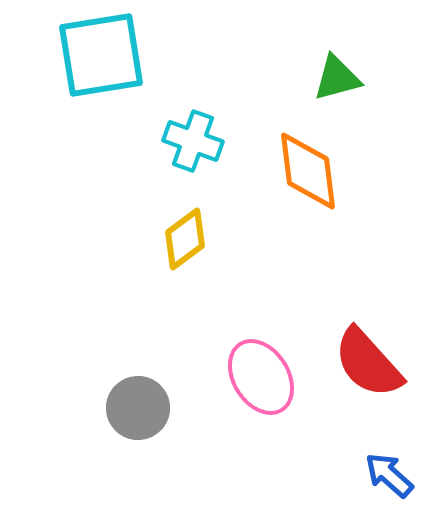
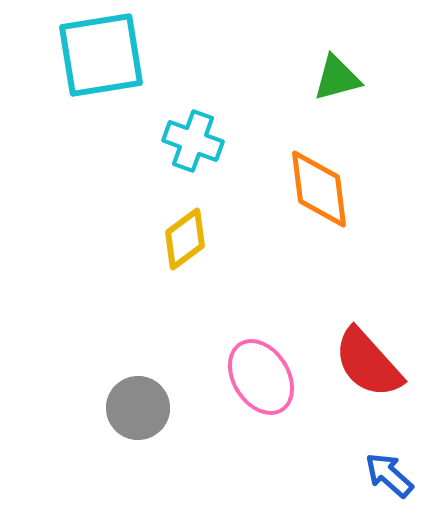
orange diamond: moved 11 px right, 18 px down
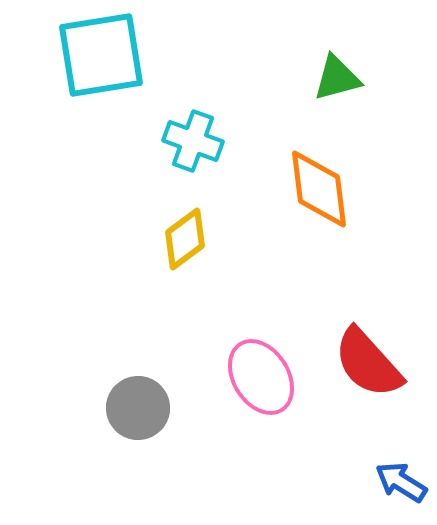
blue arrow: moved 12 px right, 7 px down; rotated 10 degrees counterclockwise
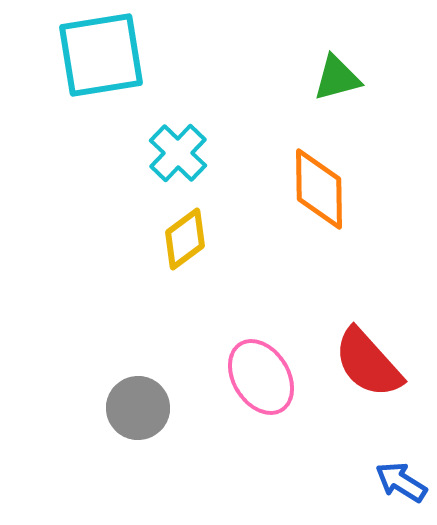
cyan cross: moved 15 px left, 12 px down; rotated 24 degrees clockwise
orange diamond: rotated 6 degrees clockwise
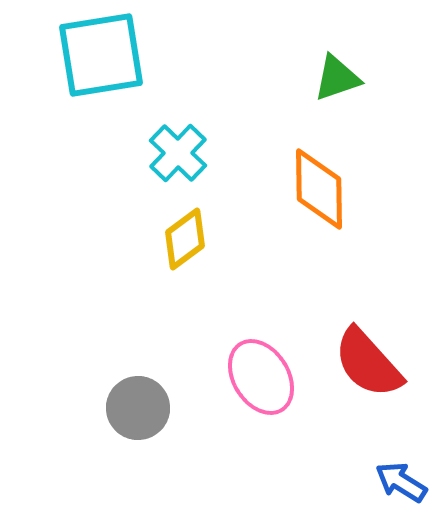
green triangle: rotated 4 degrees counterclockwise
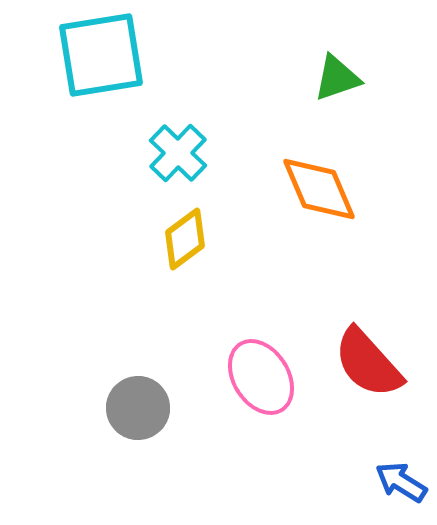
orange diamond: rotated 22 degrees counterclockwise
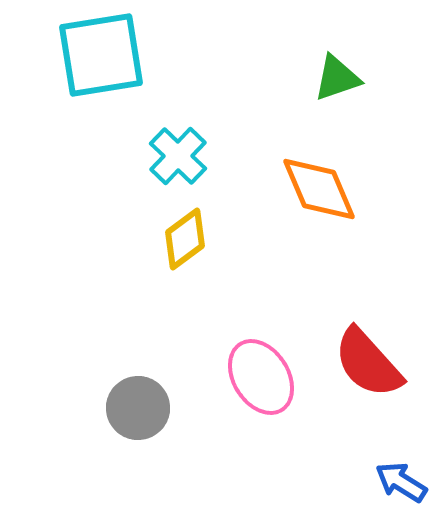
cyan cross: moved 3 px down
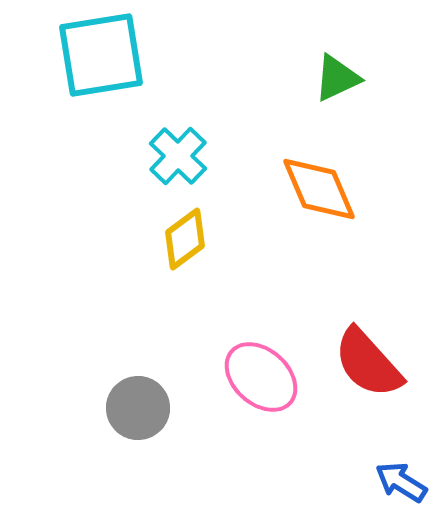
green triangle: rotated 6 degrees counterclockwise
pink ellipse: rotated 16 degrees counterclockwise
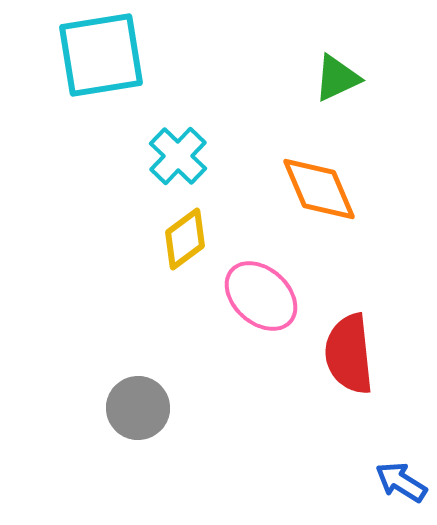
red semicircle: moved 19 px left, 9 px up; rotated 36 degrees clockwise
pink ellipse: moved 81 px up
